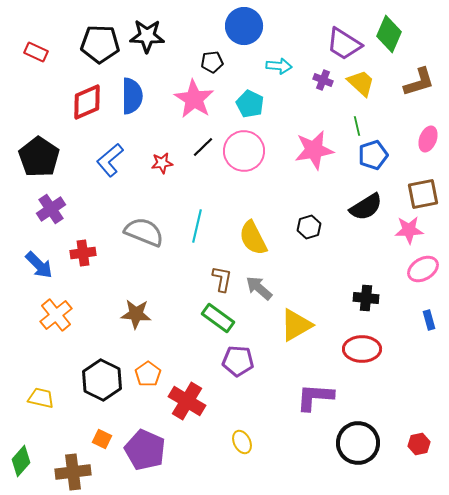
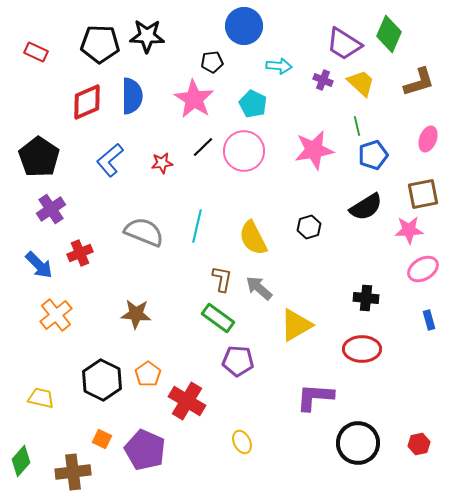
cyan pentagon at (250, 104): moved 3 px right
red cross at (83, 253): moved 3 px left; rotated 15 degrees counterclockwise
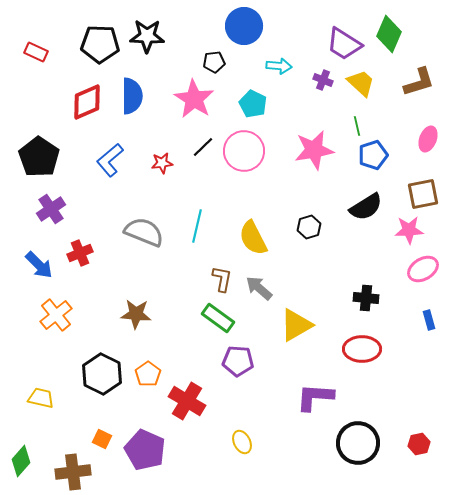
black pentagon at (212, 62): moved 2 px right
black hexagon at (102, 380): moved 6 px up
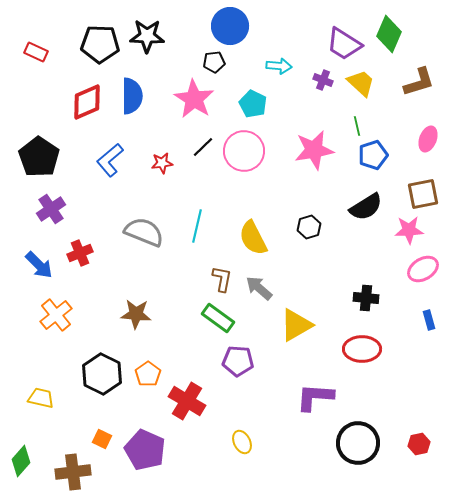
blue circle at (244, 26): moved 14 px left
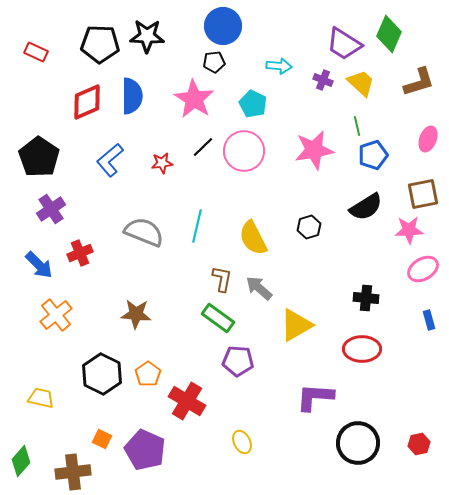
blue circle at (230, 26): moved 7 px left
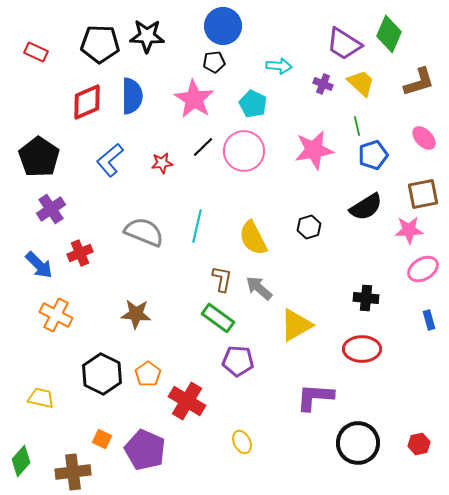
purple cross at (323, 80): moved 4 px down
pink ellipse at (428, 139): moved 4 px left, 1 px up; rotated 65 degrees counterclockwise
orange cross at (56, 315): rotated 24 degrees counterclockwise
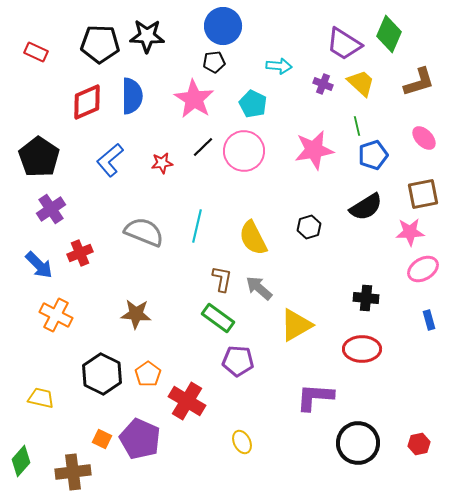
pink star at (409, 230): moved 1 px right, 2 px down
purple pentagon at (145, 450): moved 5 px left, 11 px up
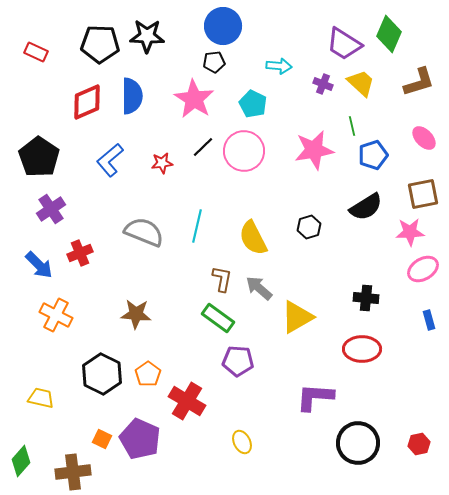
green line at (357, 126): moved 5 px left
yellow triangle at (296, 325): moved 1 px right, 8 px up
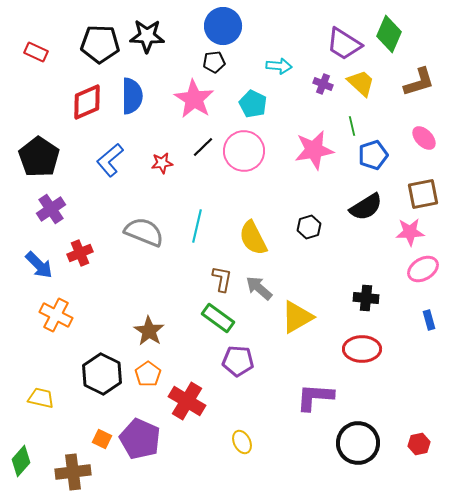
brown star at (136, 314): moved 13 px right, 17 px down; rotated 28 degrees clockwise
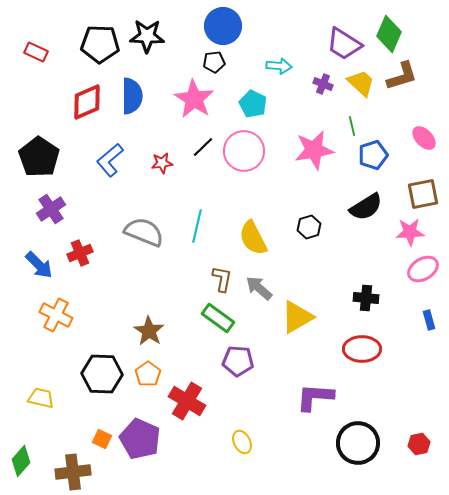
brown L-shape at (419, 82): moved 17 px left, 6 px up
black hexagon at (102, 374): rotated 24 degrees counterclockwise
